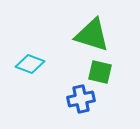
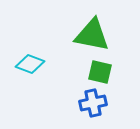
green triangle: rotated 6 degrees counterclockwise
blue cross: moved 12 px right, 4 px down
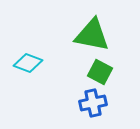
cyan diamond: moved 2 px left, 1 px up
green square: rotated 15 degrees clockwise
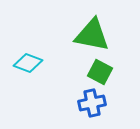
blue cross: moved 1 px left
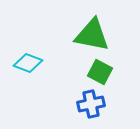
blue cross: moved 1 px left, 1 px down
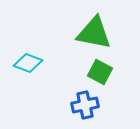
green triangle: moved 2 px right, 2 px up
blue cross: moved 6 px left, 1 px down
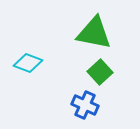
green square: rotated 20 degrees clockwise
blue cross: rotated 36 degrees clockwise
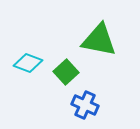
green triangle: moved 5 px right, 7 px down
green square: moved 34 px left
